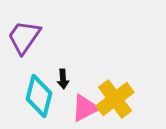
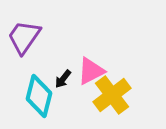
black arrow: rotated 42 degrees clockwise
yellow cross: moved 3 px left, 4 px up
pink triangle: moved 6 px right, 37 px up
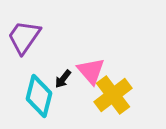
pink triangle: rotated 44 degrees counterclockwise
yellow cross: moved 1 px right
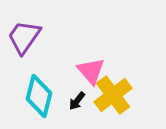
black arrow: moved 14 px right, 22 px down
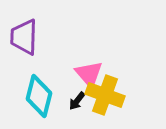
purple trapezoid: rotated 33 degrees counterclockwise
pink triangle: moved 2 px left, 3 px down
yellow cross: moved 8 px left; rotated 33 degrees counterclockwise
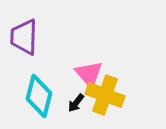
black arrow: moved 1 px left, 2 px down
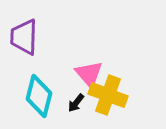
yellow cross: moved 3 px right
